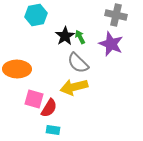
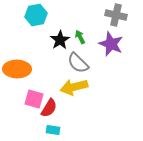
black star: moved 5 px left, 4 px down
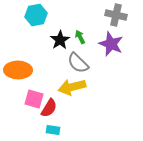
orange ellipse: moved 1 px right, 1 px down
yellow arrow: moved 2 px left
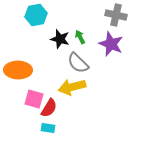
black star: moved 1 px up; rotated 24 degrees counterclockwise
cyan rectangle: moved 5 px left, 2 px up
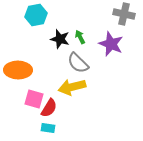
gray cross: moved 8 px right, 1 px up
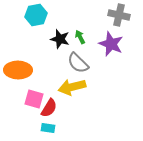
gray cross: moved 5 px left, 1 px down
